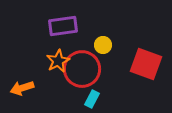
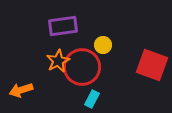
red square: moved 6 px right, 1 px down
red circle: moved 2 px up
orange arrow: moved 1 px left, 2 px down
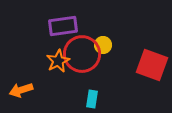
red circle: moved 13 px up
cyan rectangle: rotated 18 degrees counterclockwise
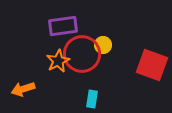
orange arrow: moved 2 px right, 1 px up
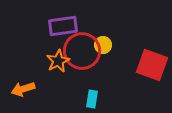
red circle: moved 3 px up
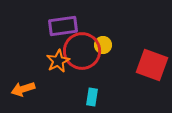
cyan rectangle: moved 2 px up
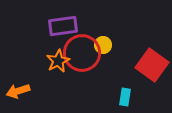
red circle: moved 2 px down
red square: rotated 16 degrees clockwise
orange arrow: moved 5 px left, 2 px down
cyan rectangle: moved 33 px right
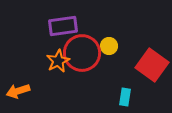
yellow circle: moved 6 px right, 1 px down
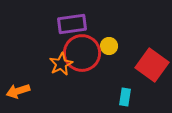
purple rectangle: moved 9 px right, 2 px up
orange star: moved 3 px right, 3 px down
